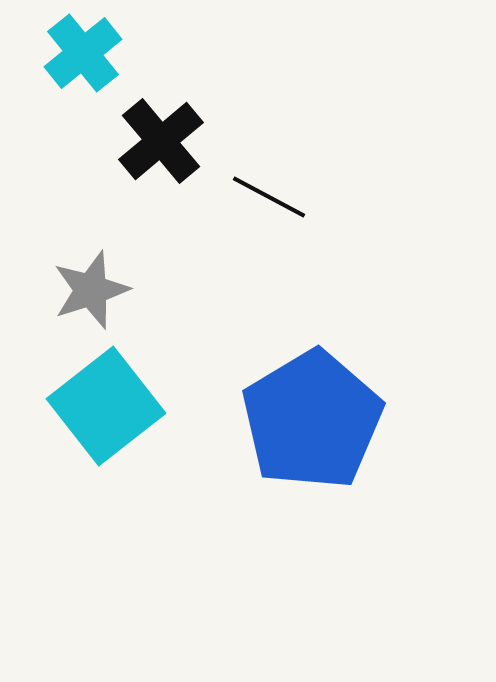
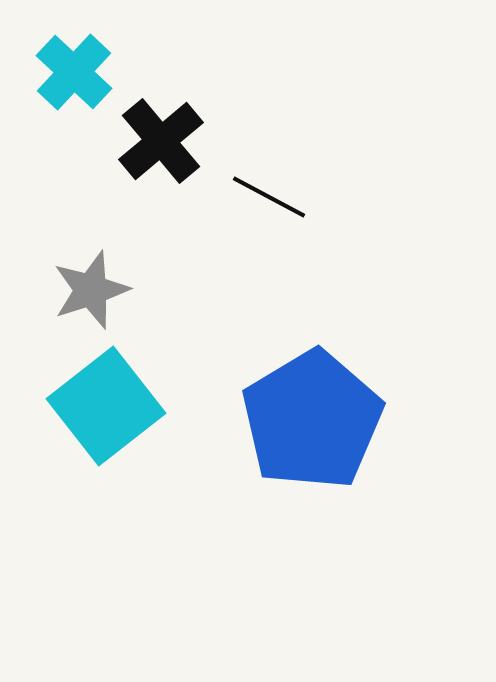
cyan cross: moved 9 px left, 19 px down; rotated 8 degrees counterclockwise
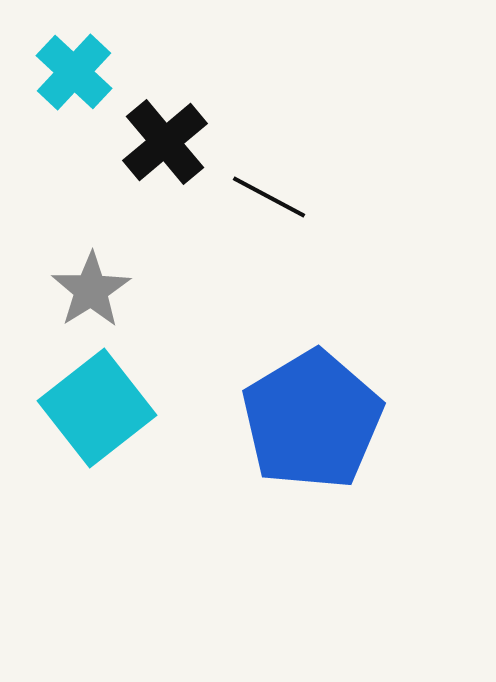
black cross: moved 4 px right, 1 px down
gray star: rotated 14 degrees counterclockwise
cyan square: moved 9 px left, 2 px down
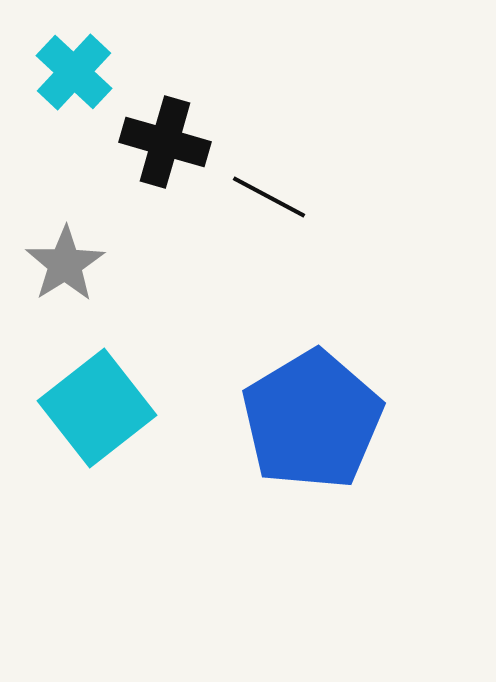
black cross: rotated 34 degrees counterclockwise
gray star: moved 26 px left, 26 px up
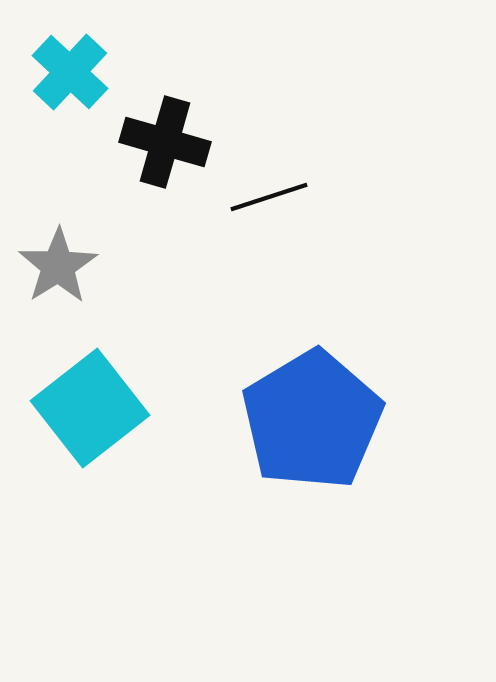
cyan cross: moved 4 px left
black line: rotated 46 degrees counterclockwise
gray star: moved 7 px left, 2 px down
cyan square: moved 7 px left
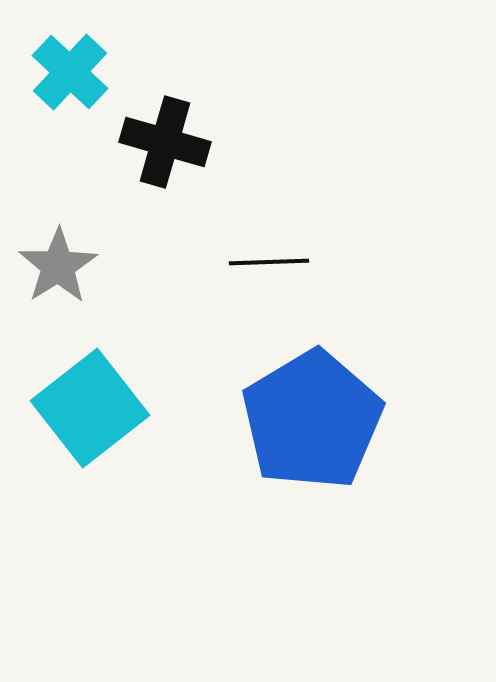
black line: moved 65 px down; rotated 16 degrees clockwise
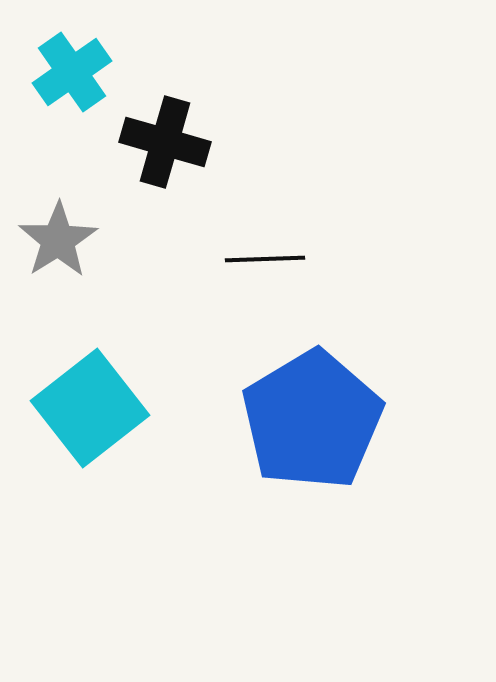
cyan cross: moved 2 px right; rotated 12 degrees clockwise
black line: moved 4 px left, 3 px up
gray star: moved 26 px up
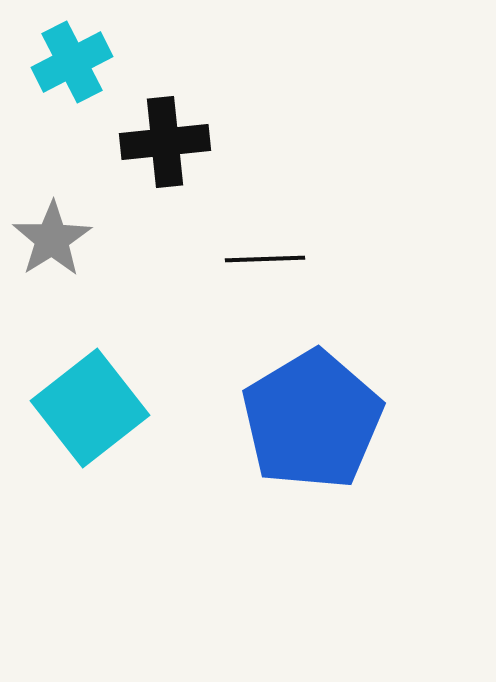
cyan cross: moved 10 px up; rotated 8 degrees clockwise
black cross: rotated 22 degrees counterclockwise
gray star: moved 6 px left, 1 px up
